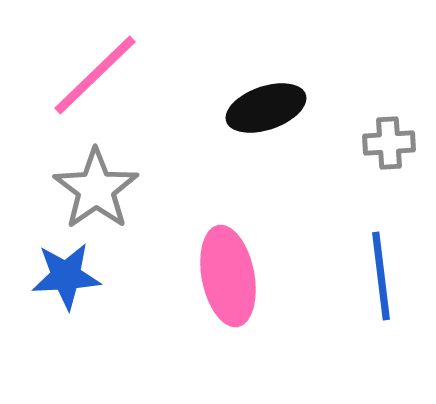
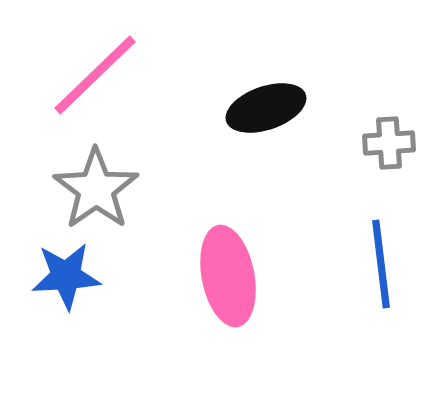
blue line: moved 12 px up
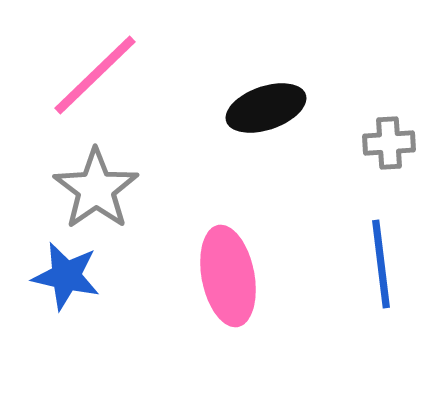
blue star: rotated 16 degrees clockwise
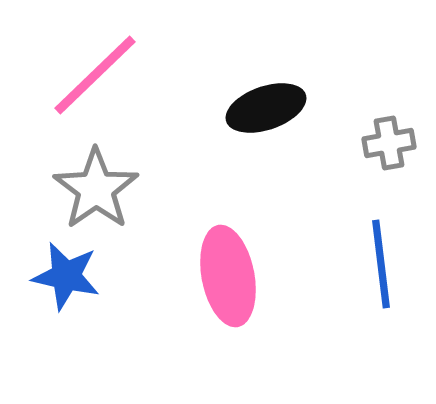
gray cross: rotated 6 degrees counterclockwise
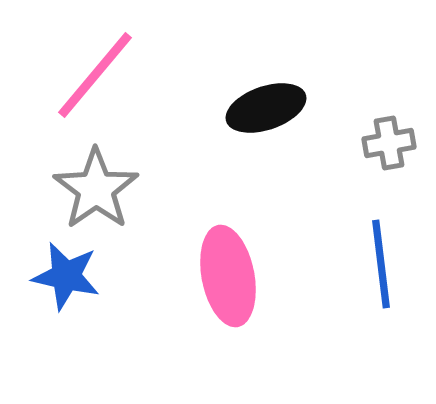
pink line: rotated 6 degrees counterclockwise
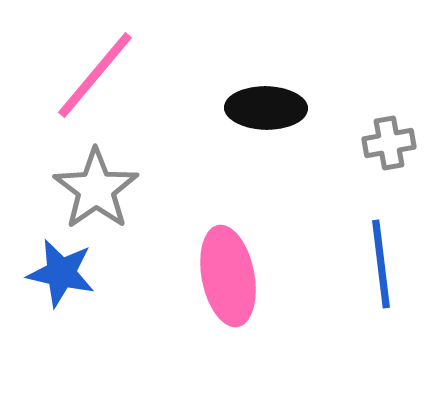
black ellipse: rotated 20 degrees clockwise
blue star: moved 5 px left, 3 px up
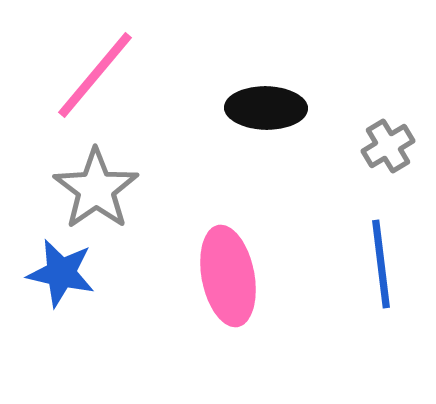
gray cross: moved 1 px left, 3 px down; rotated 21 degrees counterclockwise
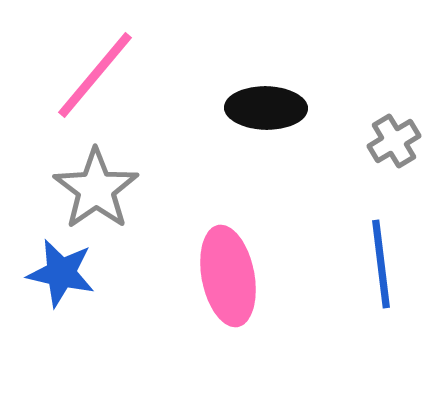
gray cross: moved 6 px right, 5 px up
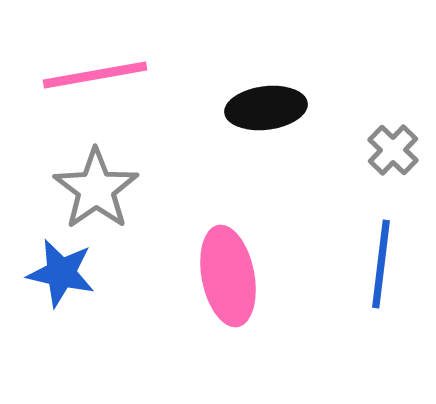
pink line: rotated 40 degrees clockwise
black ellipse: rotated 8 degrees counterclockwise
gray cross: moved 1 px left, 9 px down; rotated 15 degrees counterclockwise
blue line: rotated 14 degrees clockwise
